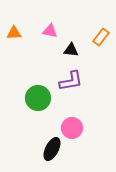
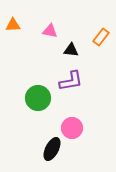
orange triangle: moved 1 px left, 8 px up
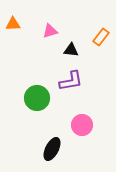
orange triangle: moved 1 px up
pink triangle: rotated 28 degrees counterclockwise
green circle: moved 1 px left
pink circle: moved 10 px right, 3 px up
